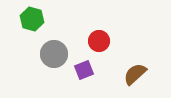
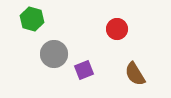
red circle: moved 18 px right, 12 px up
brown semicircle: rotated 80 degrees counterclockwise
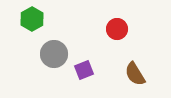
green hexagon: rotated 15 degrees clockwise
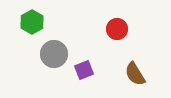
green hexagon: moved 3 px down
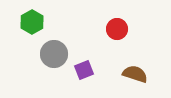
brown semicircle: rotated 140 degrees clockwise
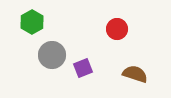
gray circle: moved 2 px left, 1 px down
purple square: moved 1 px left, 2 px up
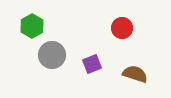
green hexagon: moved 4 px down
red circle: moved 5 px right, 1 px up
purple square: moved 9 px right, 4 px up
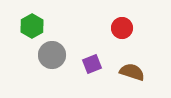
brown semicircle: moved 3 px left, 2 px up
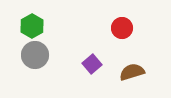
gray circle: moved 17 px left
purple square: rotated 18 degrees counterclockwise
brown semicircle: rotated 35 degrees counterclockwise
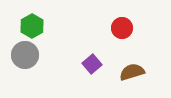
gray circle: moved 10 px left
